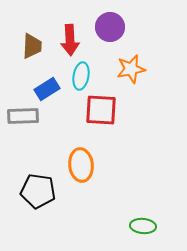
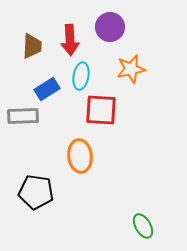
orange ellipse: moved 1 px left, 9 px up
black pentagon: moved 2 px left, 1 px down
green ellipse: rotated 55 degrees clockwise
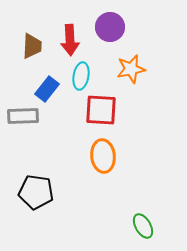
blue rectangle: rotated 20 degrees counterclockwise
orange ellipse: moved 23 px right
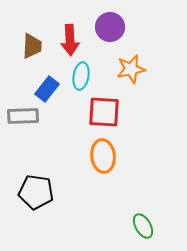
red square: moved 3 px right, 2 px down
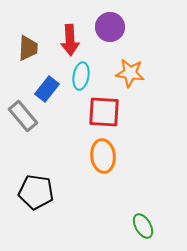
brown trapezoid: moved 4 px left, 2 px down
orange star: moved 1 px left, 4 px down; rotated 20 degrees clockwise
gray rectangle: rotated 52 degrees clockwise
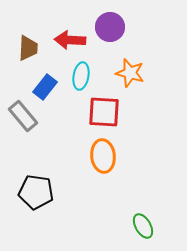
red arrow: rotated 96 degrees clockwise
orange star: rotated 8 degrees clockwise
blue rectangle: moved 2 px left, 2 px up
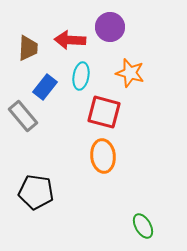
red square: rotated 12 degrees clockwise
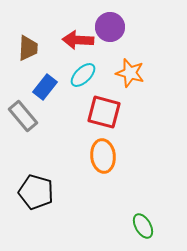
red arrow: moved 8 px right
cyan ellipse: moved 2 px right, 1 px up; rotated 36 degrees clockwise
black pentagon: rotated 8 degrees clockwise
